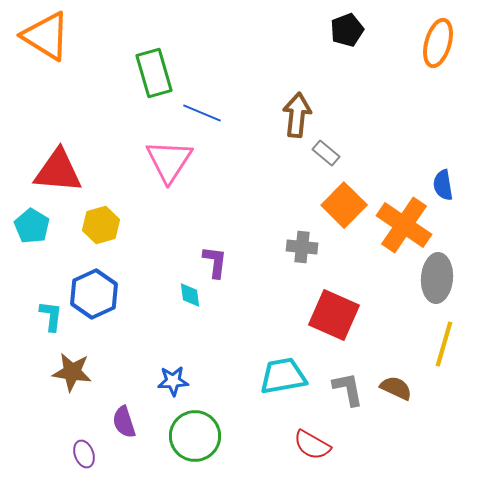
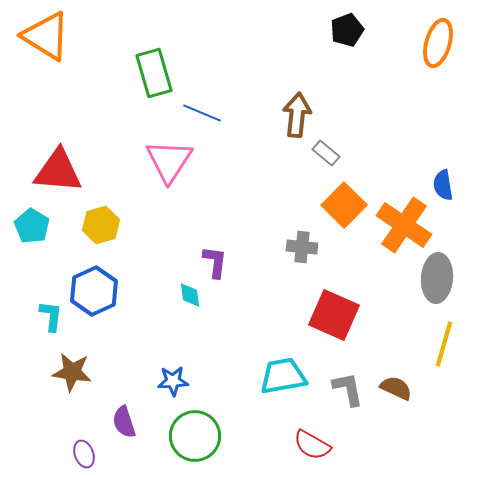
blue hexagon: moved 3 px up
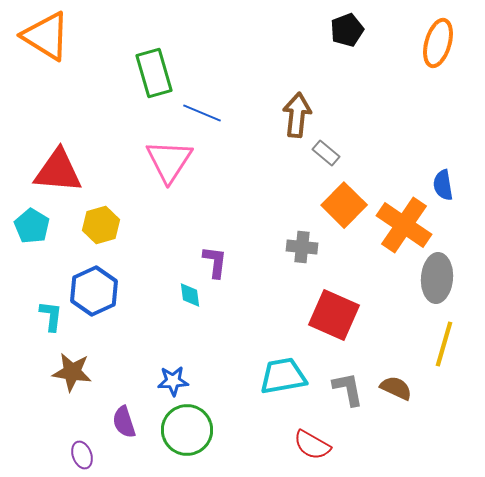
green circle: moved 8 px left, 6 px up
purple ellipse: moved 2 px left, 1 px down
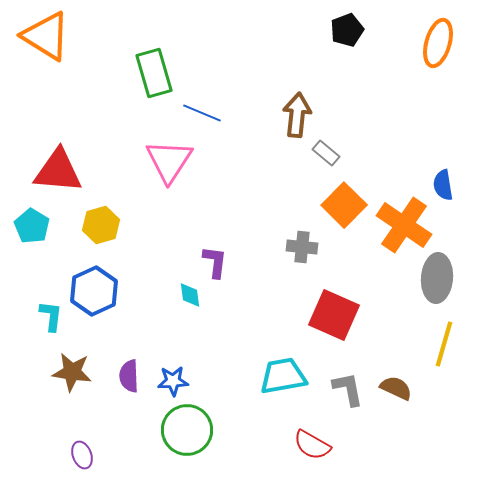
purple semicircle: moved 5 px right, 46 px up; rotated 16 degrees clockwise
